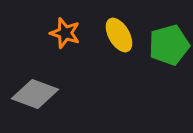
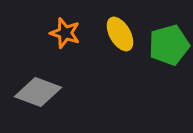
yellow ellipse: moved 1 px right, 1 px up
gray diamond: moved 3 px right, 2 px up
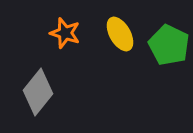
green pentagon: rotated 30 degrees counterclockwise
gray diamond: rotated 72 degrees counterclockwise
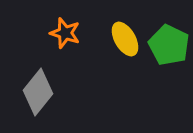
yellow ellipse: moved 5 px right, 5 px down
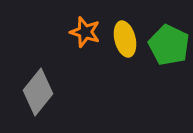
orange star: moved 20 px right, 1 px up
yellow ellipse: rotated 16 degrees clockwise
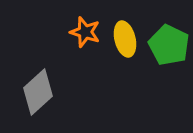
gray diamond: rotated 9 degrees clockwise
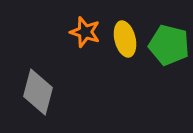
green pentagon: rotated 12 degrees counterclockwise
gray diamond: rotated 33 degrees counterclockwise
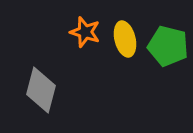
green pentagon: moved 1 px left, 1 px down
gray diamond: moved 3 px right, 2 px up
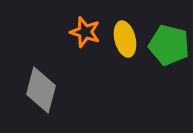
green pentagon: moved 1 px right, 1 px up
